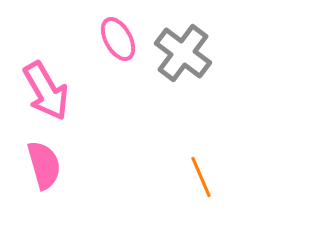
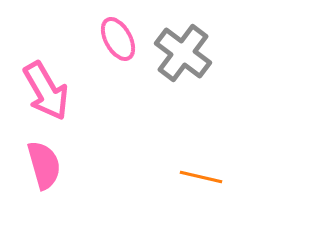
orange line: rotated 54 degrees counterclockwise
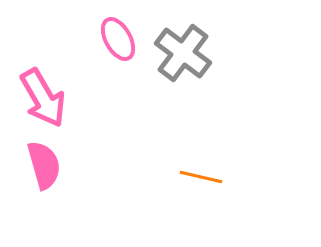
pink arrow: moved 3 px left, 7 px down
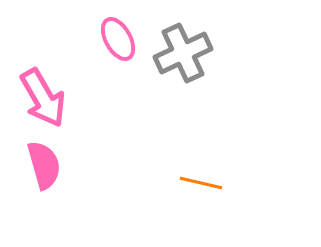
gray cross: rotated 28 degrees clockwise
orange line: moved 6 px down
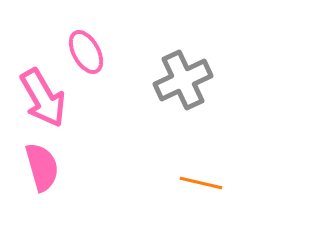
pink ellipse: moved 32 px left, 13 px down
gray cross: moved 27 px down
pink semicircle: moved 2 px left, 2 px down
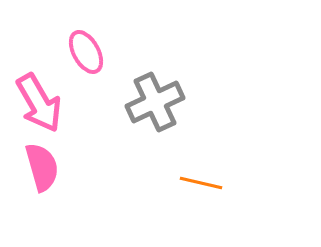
gray cross: moved 28 px left, 22 px down
pink arrow: moved 4 px left, 5 px down
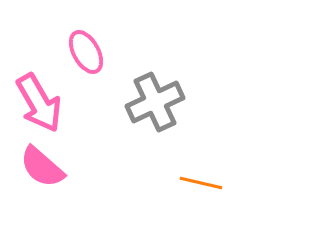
pink semicircle: rotated 147 degrees clockwise
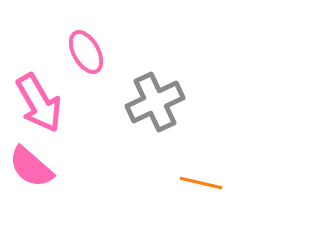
pink semicircle: moved 11 px left
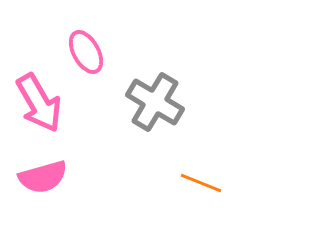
gray cross: rotated 34 degrees counterclockwise
pink semicircle: moved 12 px right, 10 px down; rotated 57 degrees counterclockwise
orange line: rotated 9 degrees clockwise
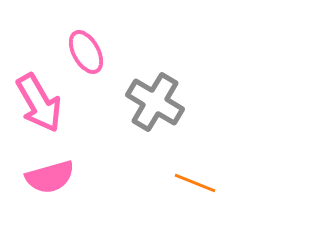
pink semicircle: moved 7 px right
orange line: moved 6 px left
